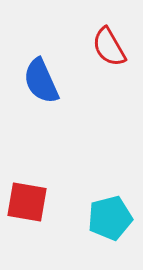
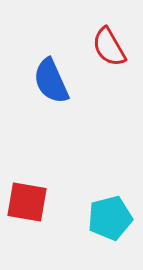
blue semicircle: moved 10 px right
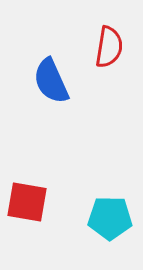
red semicircle: rotated 141 degrees counterclockwise
cyan pentagon: rotated 15 degrees clockwise
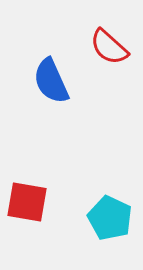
red semicircle: rotated 123 degrees clockwise
cyan pentagon: rotated 24 degrees clockwise
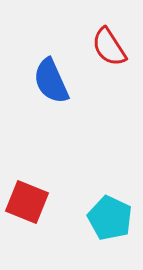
red semicircle: rotated 15 degrees clockwise
red square: rotated 12 degrees clockwise
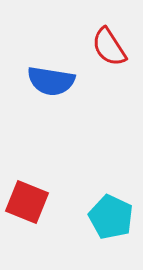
blue semicircle: rotated 57 degrees counterclockwise
cyan pentagon: moved 1 px right, 1 px up
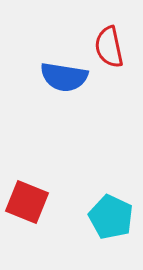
red semicircle: rotated 21 degrees clockwise
blue semicircle: moved 13 px right, 4 px up
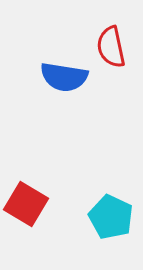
red semicircle: moved 2 px right
red square: moved 1 px left, 2 px down; rotated 9 degrees clockwise
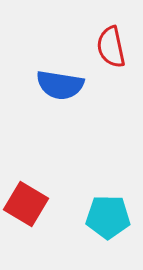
blue semicircle: moved 4 px left, 8 px down
cyan pentagon: moved 3 px left; rotated 24 degrees counterclockwise
